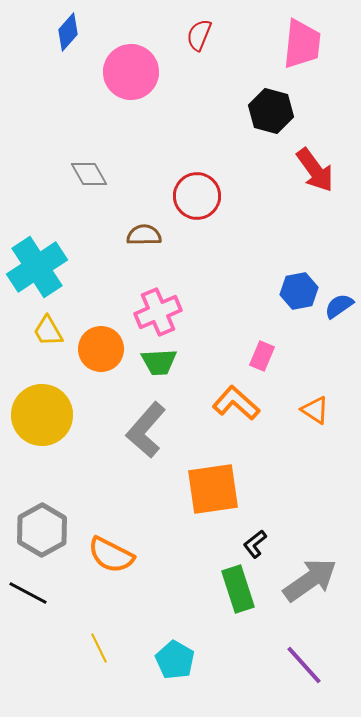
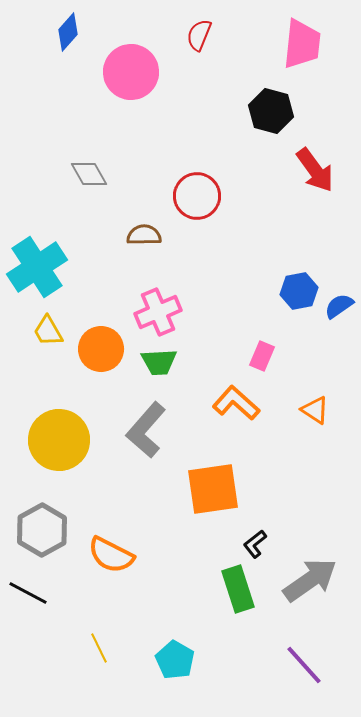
yellow circle: moved 17 px right, 25 px down
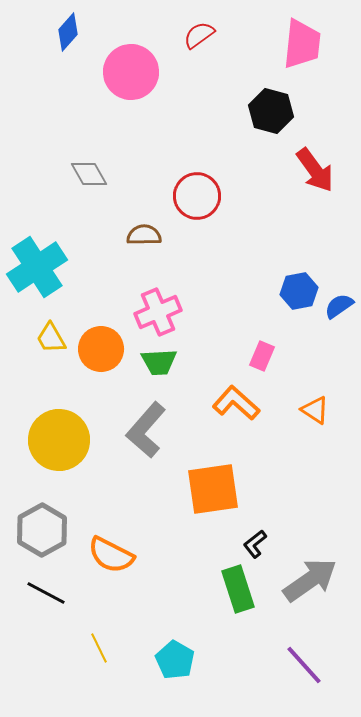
red semicircle: rotated 32 degrees clockwise
yellow trapezoid: moved 3 px right, 7 px down
black line: moved 18 px right
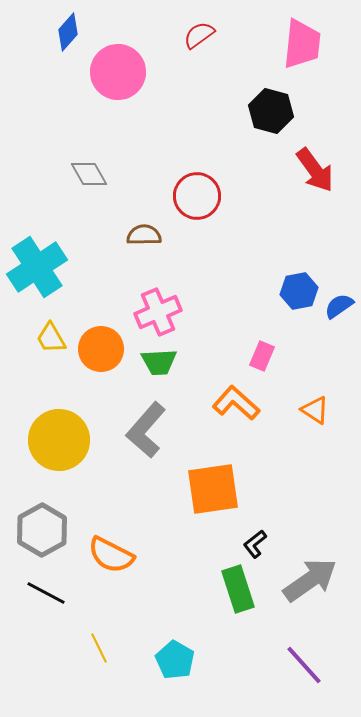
pink circle: moved 13 px left
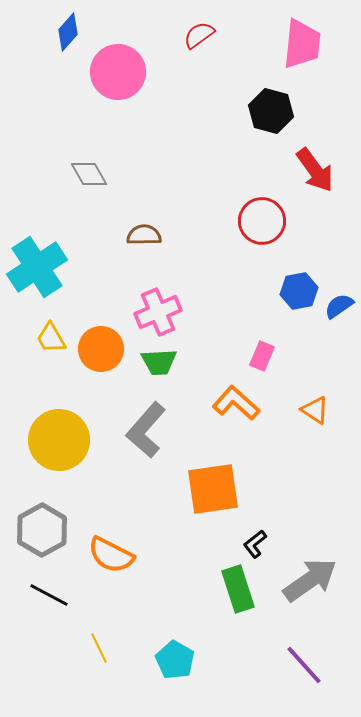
red circle: moved 65 px right, 25 px down
black line: moved 3 px right, 2 px down
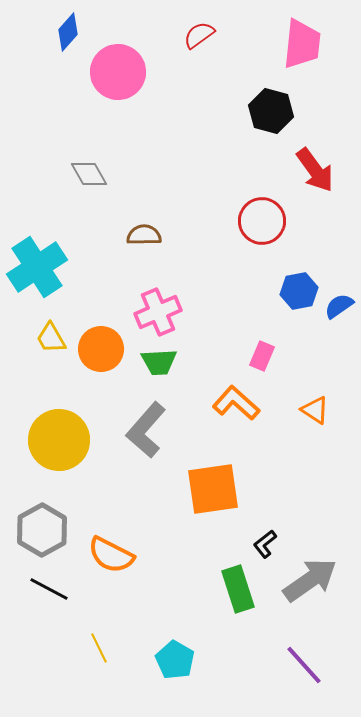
black L-shape: moved 10 px right
black line: moved 6 px up
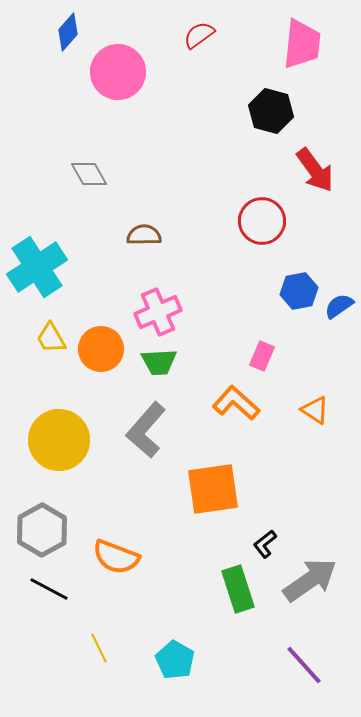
orange semicircle: moved 5 px right, 2 px down; rotated 6 degrees counterclockwise
